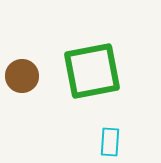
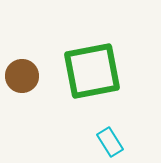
cyan rectangle: rotated 36 degrees counterclockwise
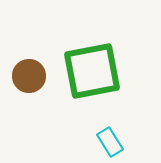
brown circle: moved 7 px right
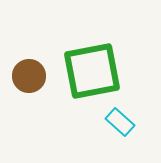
cyan rectangle: moved 10 px right, 20 px up; rotated 16 degrees counterclockwise
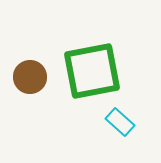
brown circle: moved 1 px right, 1 px down
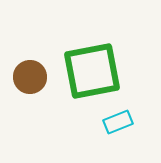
cyan rectangle: moved 2 px left; rotated 64 degrees counterclockwise
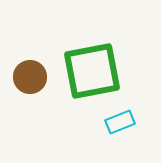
cyan rectangle: moved 2 px right
